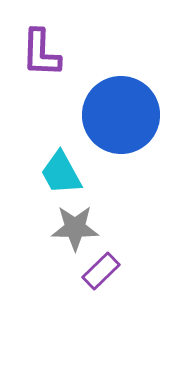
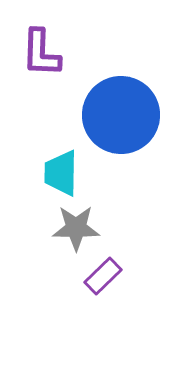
cyan trapezoid: rotated 30 degrees clockwise
gray star: moved 1 px right
purple rectangle: moved 2 px right, 5 px down
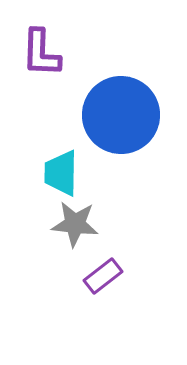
gray star: moved 1 px left, 4 px up; rotated 6 degrees clockwise
purple rectangle: rotated 6 degrees clockwise
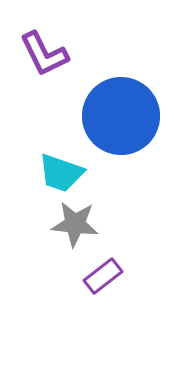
purple L-shape: moved 3 px right, 1 px down; rotated 28 degrees counterclockwise
blue circle: moved 1 px down
cyan trapezoid: rotated 72 degrees counterclockwise
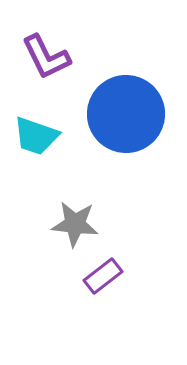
purple L-shape: moved 2 px right, 3 px down
blue circle: moved 5 px right, 2 px up
cyan trapezoid: moved 25 px left, 37 px up
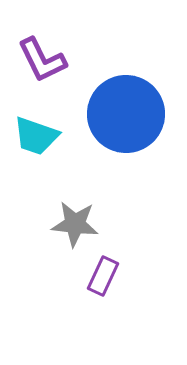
purple L-shape: moved 4 px left, 3 px down
purple rectangle: rotated 27 degrees counterclockwise
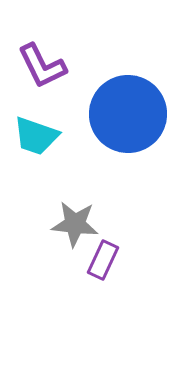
purple L-shape: moved 6 px down
blue circle: moved 2 px right
purple rectangle: moved 16 px up
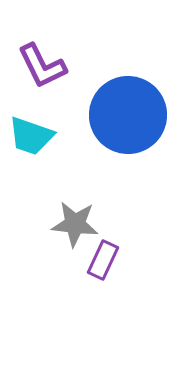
blue circle: moved 1 px down
cyan trapezoid: moved 5 px left
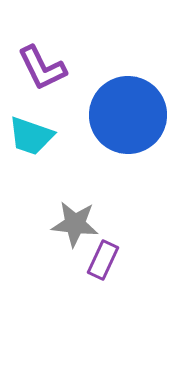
purple L-shape: moved 2 px down
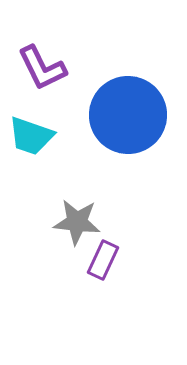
gray star: moved 2 px right, 2 px up
